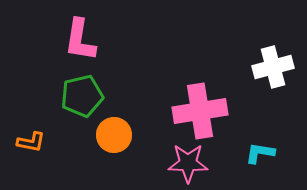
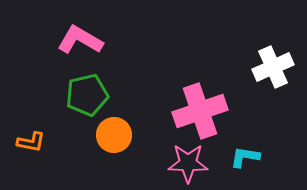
pink L-shape: rotated 111 degrees clockwise
white cross: rotated 9 degrees counterclockwise
green pentagon: moved 5 px right, 1 px up
pink cross: rotated 10 degrees counterclockwise
cyan L-shape: moved 15 px left, 4 px down
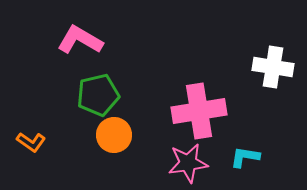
white cross: rotated 33 degrees clockwise
green pentagon: moved 11 px right
pink cross: moved 1 px left; rotated 10 degrees clockwise
orange L-shape: rotated 24 degrees clockwise
pink star: rotated 9 degrees counterclockwise
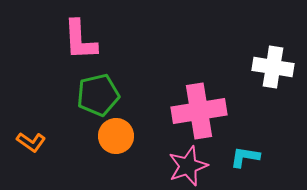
pink L-shape: rotated 123 degrees counterclockwise
orange circle: moved 2 px right, 1 px down
pink star: moved 3 px down; rotated 12 degrees counterclockwise
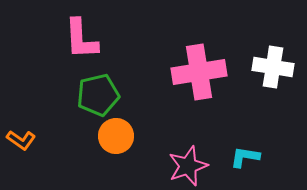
pink L-shape: moved 1 px right, 1 px up
pink cross: moved 39 px up
orange L-shape: moved 10 px left, 2 px up
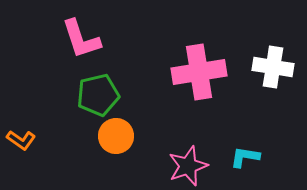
pink L-shape: rotated 15 degrees counterclockwise
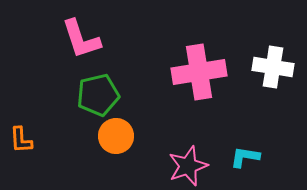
orange L-shape: rotated 52 degrees clockwise
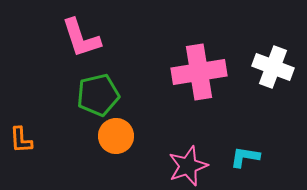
pink L-shape: moved 1 px up
white cross: rotated 12 degrees clockwise
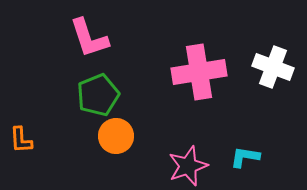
pink L-shape: moved 8 px right
green pentagon: rotated 9 degrees counterclockwise
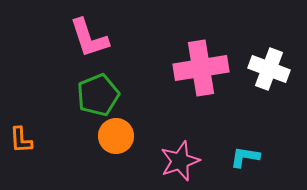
white cross: moved 4 px left, 2 px down
pink cross: moved 2 px right, 4 px up
pink star: moved 8 px left, 5 px up
